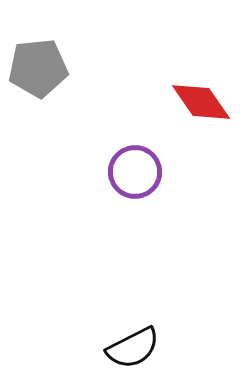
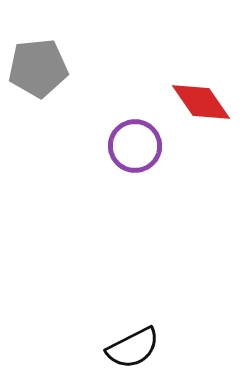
purple circle: moved 26 px up
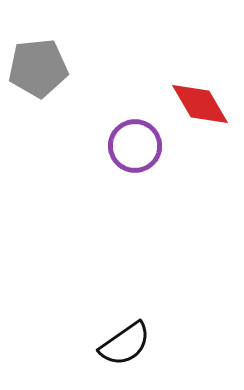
red diamond: moved 1 px left, 2 px down; rotated 4 degrees clockwise
black semicircle: moved 8 px left, 4 px up; rotated 8 degrees counterclockwise
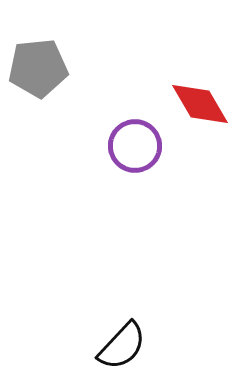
black semicircle: moved 3 px left, 2 px down; rotated 12 degrees counterclockwise
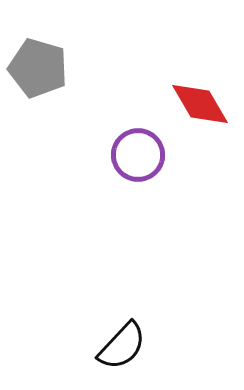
gray pentagon: rotated 22 degrees clockwise
purple circle: moved 3 px right, 9 px down
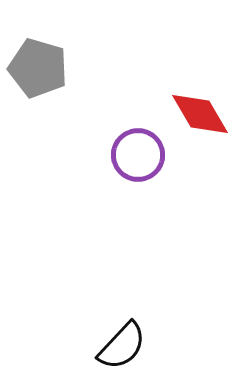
red diamond: moved 10 px down
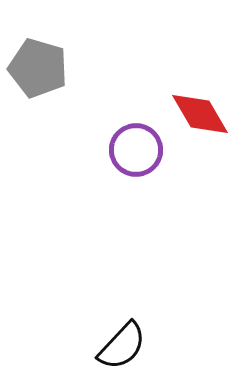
purple circle: moved 2 px left, 5 px up
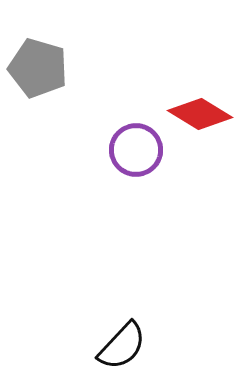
red diamond: rotated 28 degrees counterclockwise
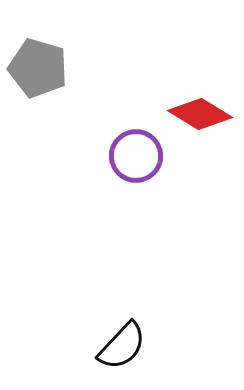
purple circle: moved 6 px down
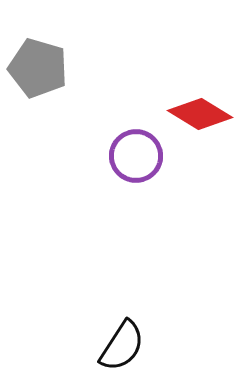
black semicircle: rotated 10 degrees counterclockwise
